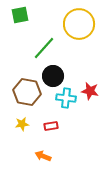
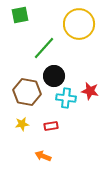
black circle: moved 1 px right
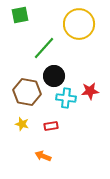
red star: rotated 18 degrees counterclockwise
yellow star: rotated 24 degrees clockwise
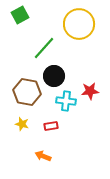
green square: rotated 18 degrees counterclockwise
cyan cross: moved 3 px down
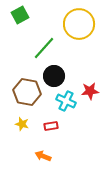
cyan cross: rotated 18 degrees clockwise
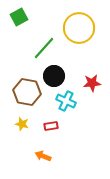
green square: moved 1 px left, 2 px down
yellow circle: moved 4 px down
red star: moved 2 px right, 8 px up
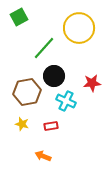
brown hexagon: rotated 20 degrees counterclockwise
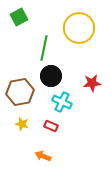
green line: rotated 30 degrees counterclockwise
black circle: moved 3 px left
brown hexagon: moved 7 px left
cyan cross: moved 4 px left, 1 px down
red rectangle: rotated 32 degrees clockwise
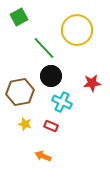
yellow circle: moved 2 px left, 2 px down
green line: rotated 55 degrees counterclockwise
yellow star: moved 3 px right
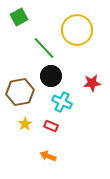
yellow star: rotated 24 degrees clockwise
orange arrow: moved 5 px right
